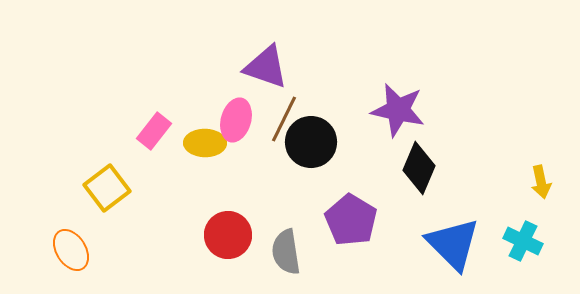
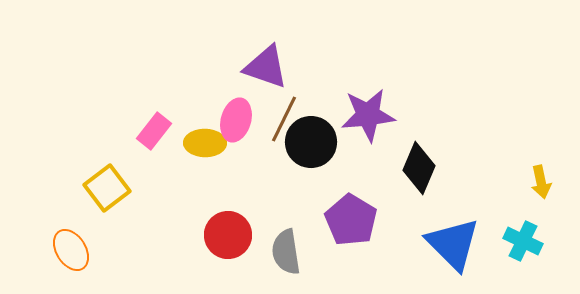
purple star: moved 30 px left, 5 px down; rotated 18 degrees counterclockwise
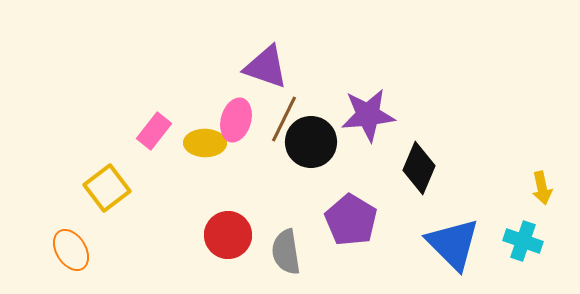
yellow arrow: moved 1 px right, 6 px down
cyan cross: rotated 6 degrees counterclockwise
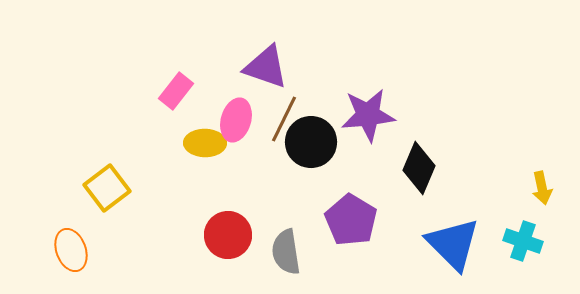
pink rectangle: moved 22 px right, 40 px up
orange ellipse: rotated 12 degrees clockwise
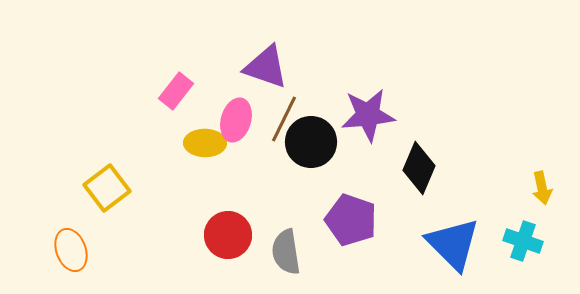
purple pentagon: rotated 12 degrees counterclockwise
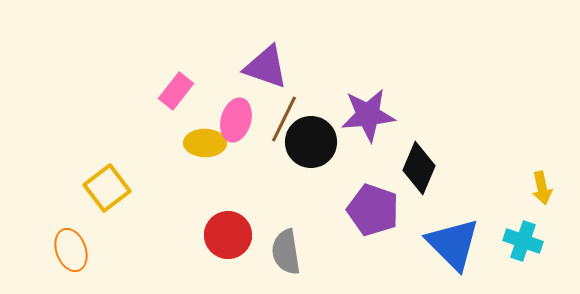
purple pentagon: moved 22 px right, 10 px up
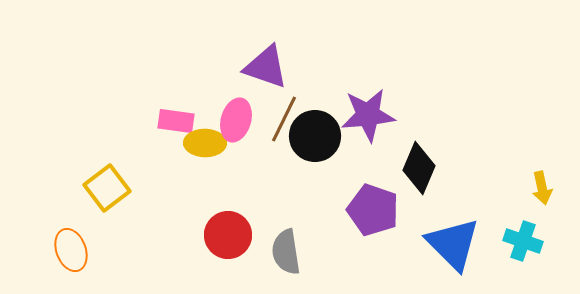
pink rectangle: moved 30 px down; rotated 60 degrees clockwise
black circle: moved 4 px right, 6 px up
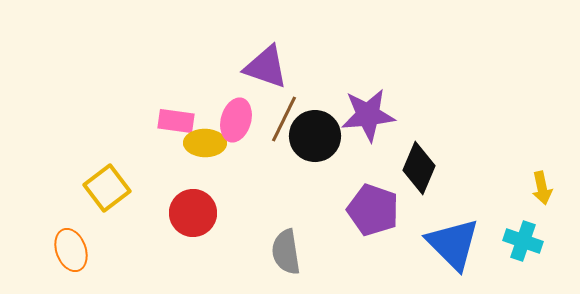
red circle: moved 35 px left, 22 px up
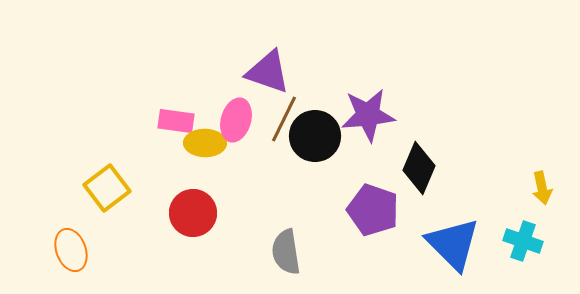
purple triangle: moved 2 px right, 5 px down
